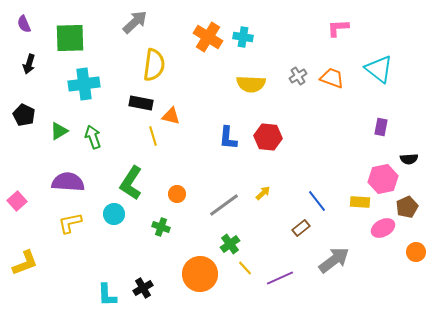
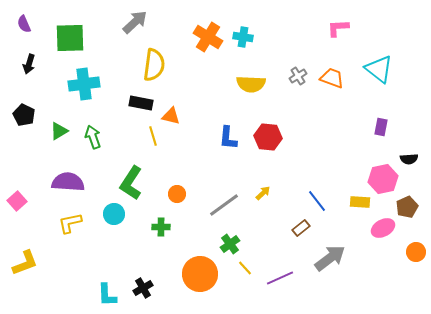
green cross at (161, 227): rotated 18 degrees counterclockwise
gray arrow at (334, 260): moved 4 px left, 2 px up
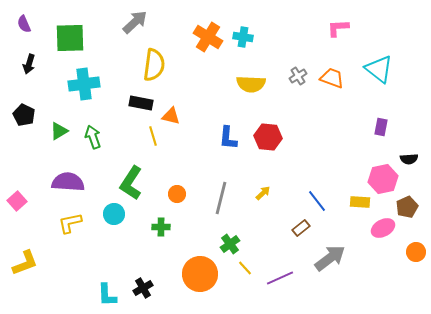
gray line at (224, 205): moved 3 px left, 7 px up; rotated 40 degrees counterclockwise
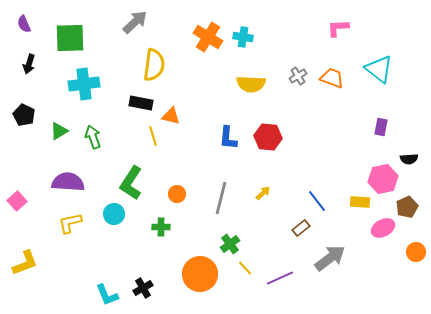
cyan L-shape at (107, 295): rotated 20 degrees counterclockwise
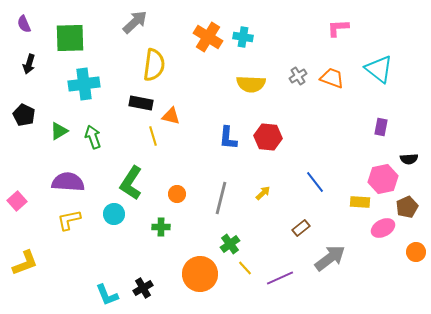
blue line at (317, 201): moved 2 px left, 19 px up
yellow L-shape at (70, 223): moved 1 px left, 3 px up
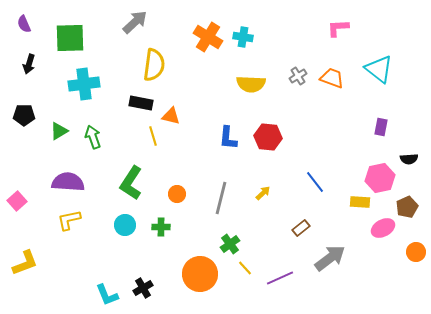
black pentagon at (24, 115): rotated 25 degrees counterclockwise
pink hexagon at (383, 179): moved 3 px left, 1 px up
cyan circle at (114, 214): moved 11 px right, 11 px down
